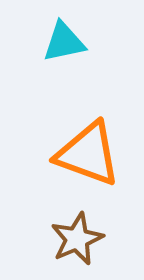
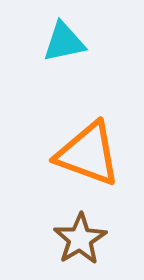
brown star: moved 3 px right; rotated 8 degrees counterclockwise
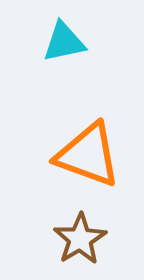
orange triangle: moved 1 px down
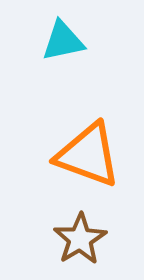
cyan triangle: moved 1 px left, 1 px up
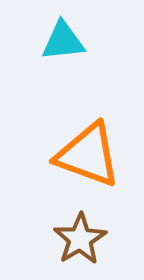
cyan triangle: rotated 6 degrees clockwise
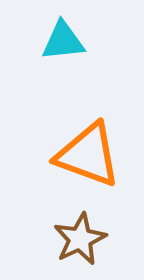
brown star: rotated 6 degrees clockwise
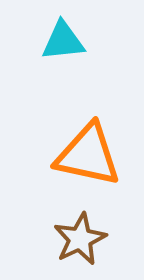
orange triangle: rotated 8 degrees counterclockwise
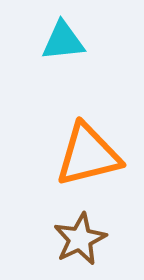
orange triangle: rotated 26 degrees counterclockwise
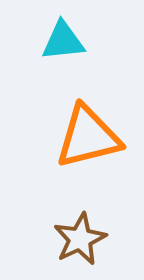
orange triangle: moved 18 px up
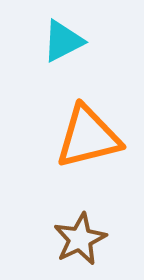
cyan triangle: rotated 21 degrees counterclockwise
